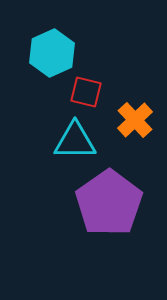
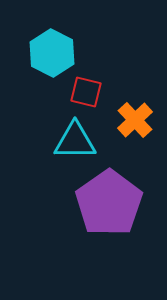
cyan hexagon: rotated 9 degrees counterclockwise
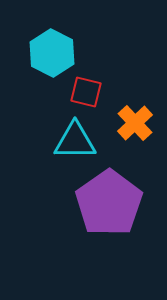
orange cross: moved 3 px down
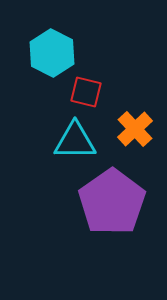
orange cross: moved 6 px down
purple pentagon: moved 3 px right, 1 px up
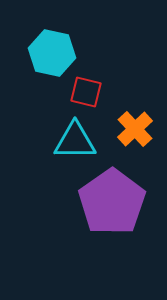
cyan hexagon: rotated 15 degrees counterclockwise
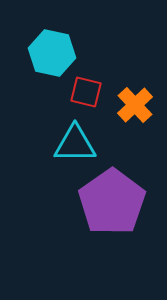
orange cross: moved 24 px up
cyan triangle: moved 3 px down
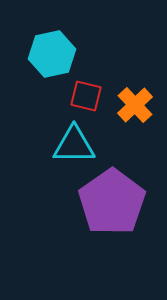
cyan hexagon: moved 1 px down; rotated 24 degrees counterclockwise
red square: moved 4 px down
cyan triangle: moved 1 px left, 1 px down
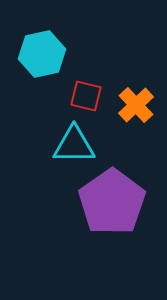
cyan hexagon: moved 10 px left
orange cross: moved 1 px right
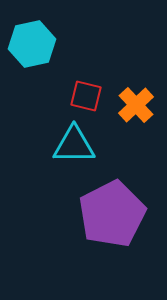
cyan hexagon: moved 10 px left, 10 px up
purple pentagon: moved 12 px down; rotated 8 degrees clockwise
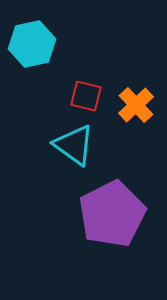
cyan triangle: rotated 36 degrees clockwise
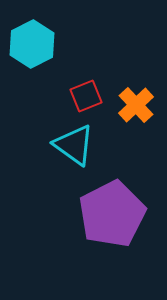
cyan hexagon: rotated 15 degrees counterclockwise
red square: rotated 36 degrees counterclockwise
